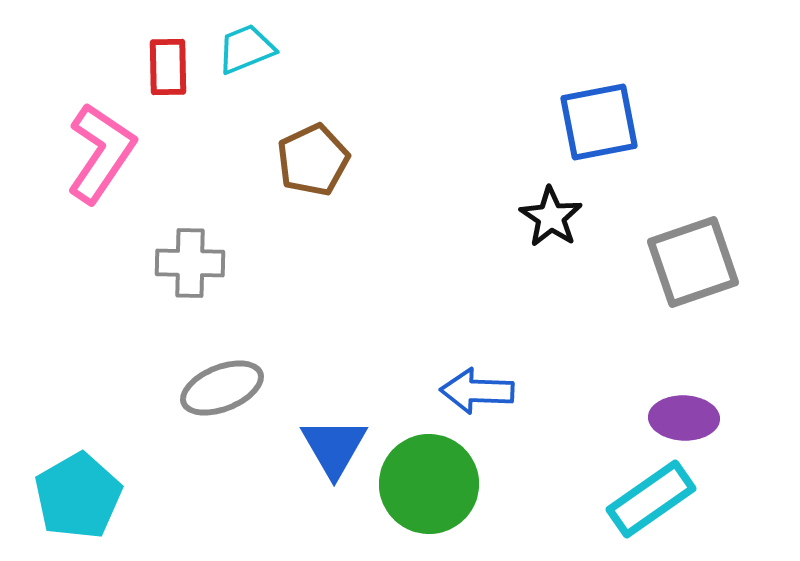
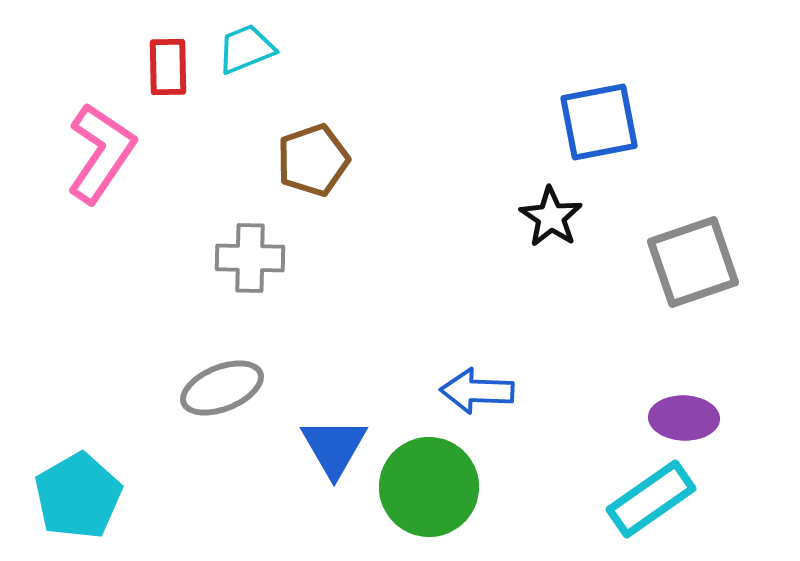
brown pentagon: rotated 6 degrees clockwise
gray cross: moved 60 px right, 5 px up
green circle: moved 3 px down
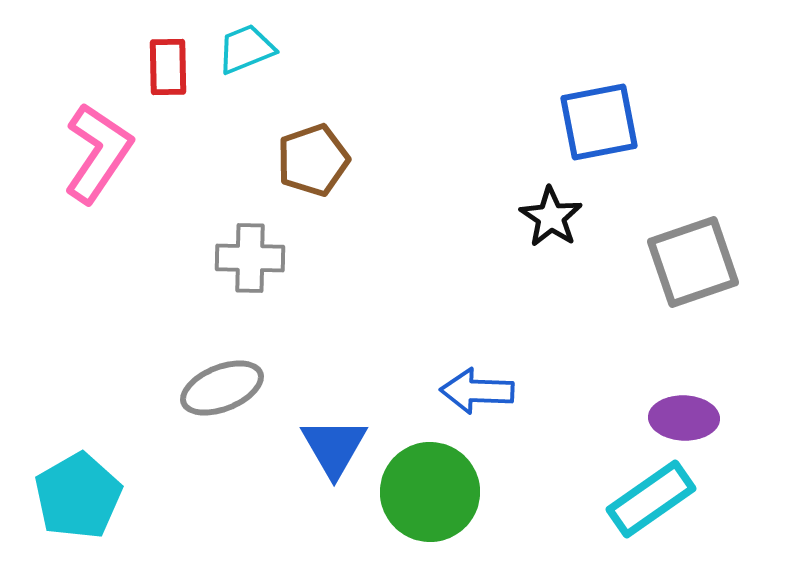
pink L-shape: moved 3 px left
green circle: moved 1 px right, 5 px down
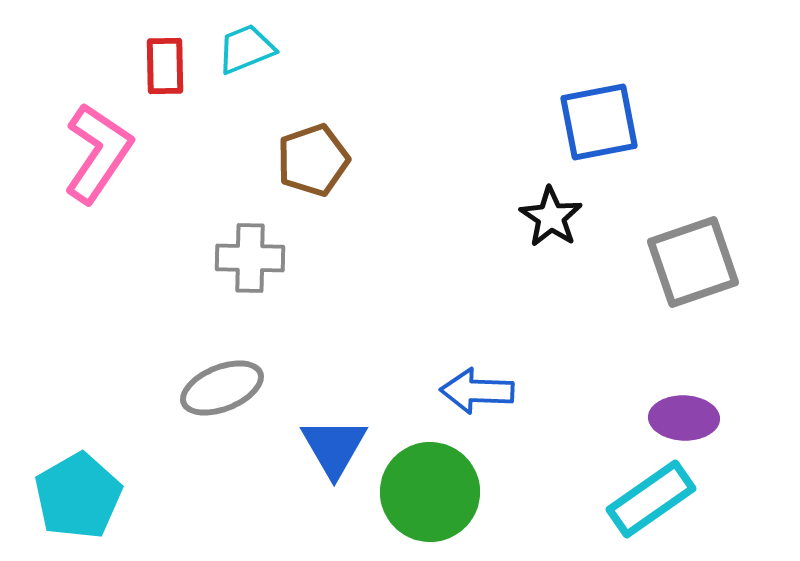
red rectangle: moved 3 px left, 1 px up
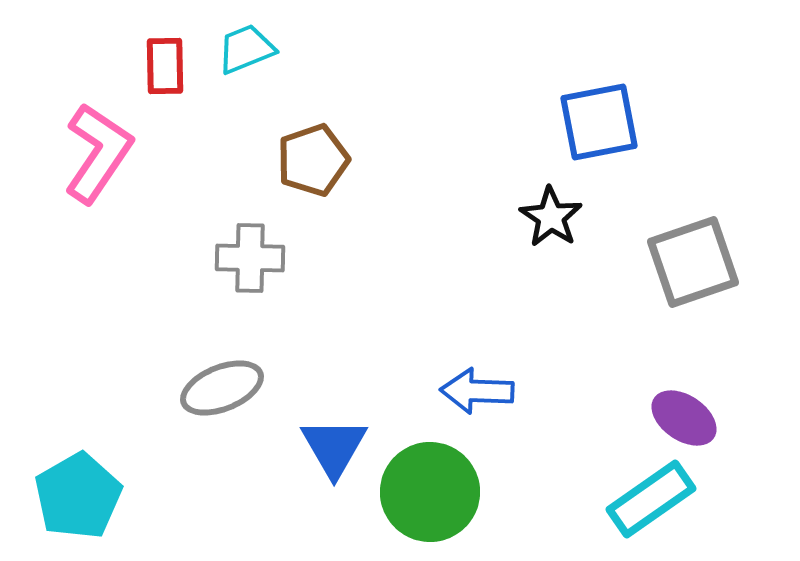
purple ellipse: rotated 32 degrees clockwise
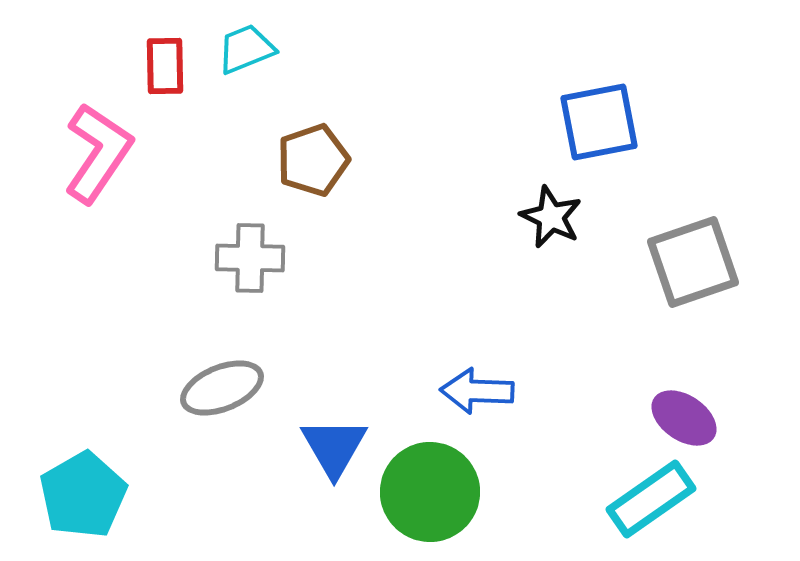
black star: rotated 8 degrees counterclockwise
cyan pentagon: moved 5 px right, 1 px up
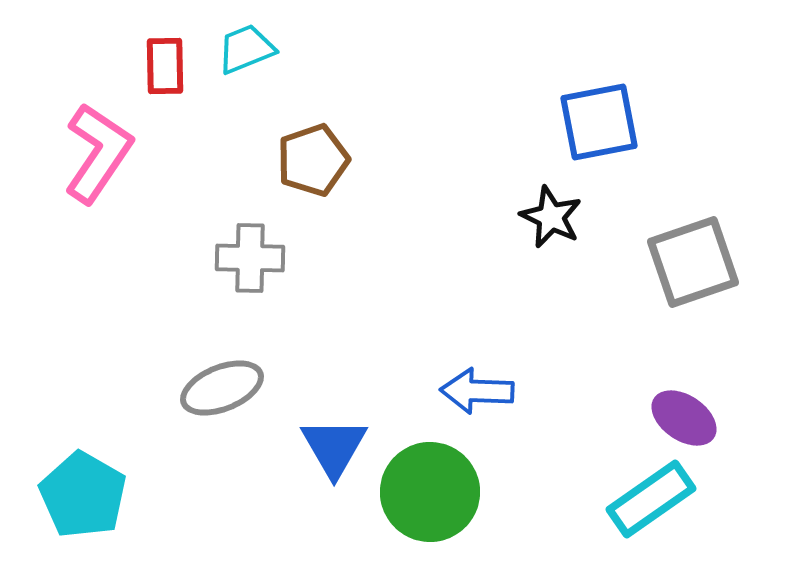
cyan pentagon: rotated 12 degrees counterclockwise
